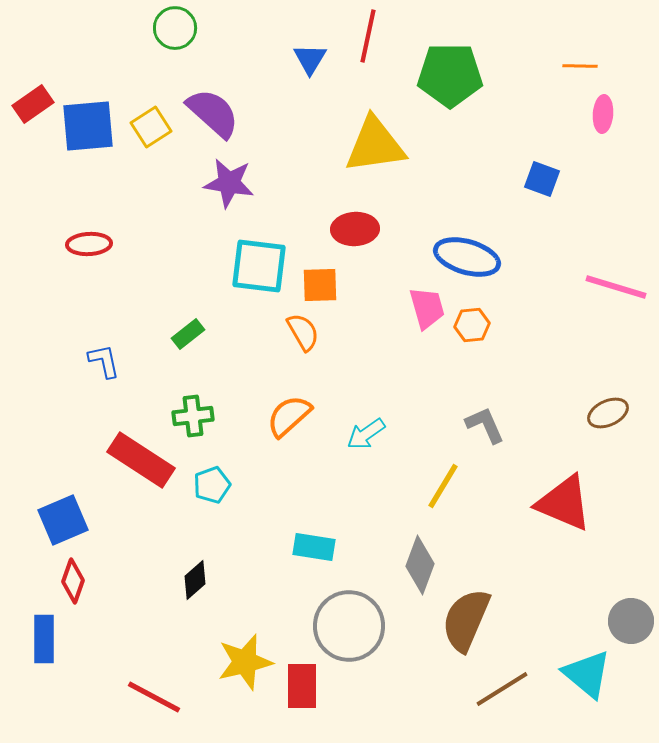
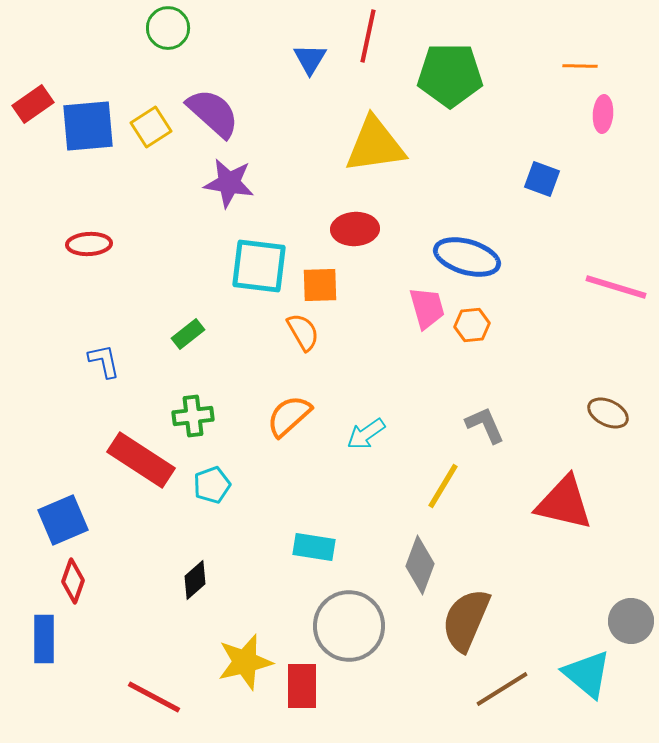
green circle at (175, 28): moved 7 px left
brown ellipse at (608, 413): rotated 51 degrees clockwise
red triangle at (564, 503): rotated 10 degrees counterclockwise
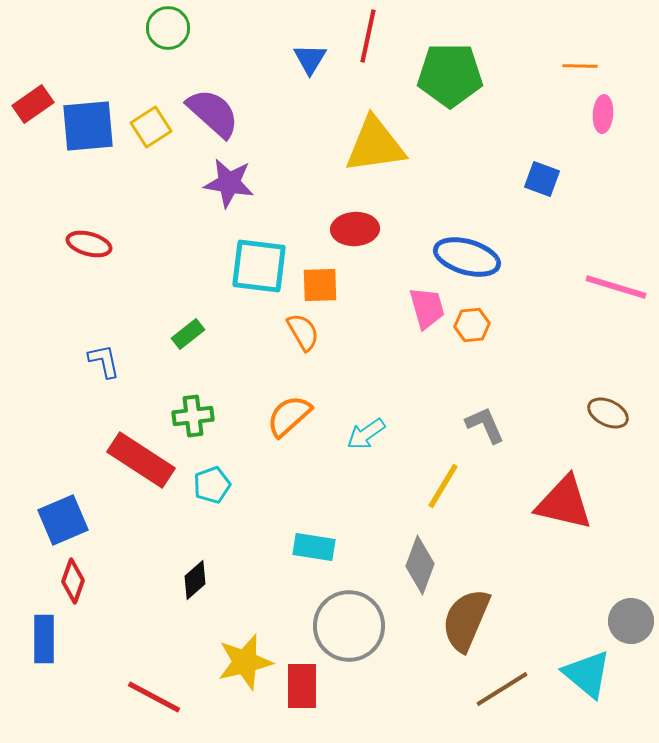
red ellipse at (89, 244): rotated 18 degrees clockwise
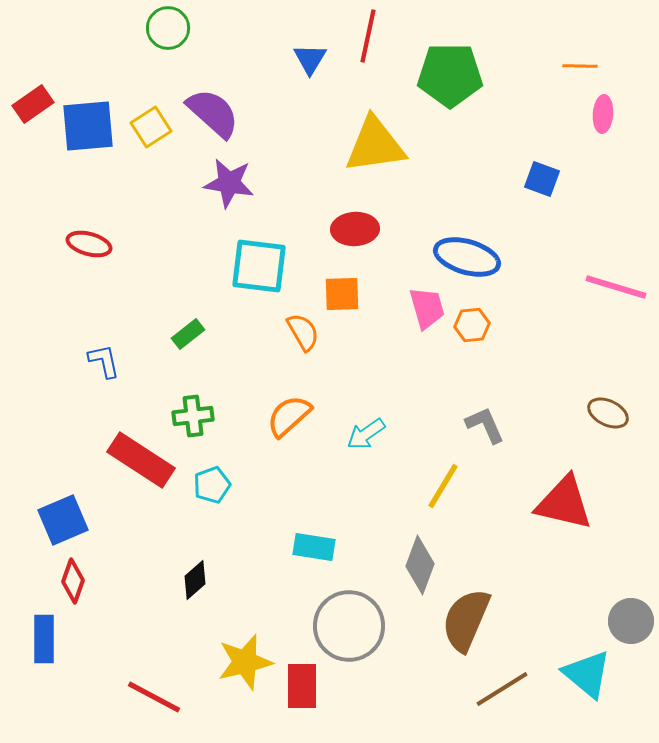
orange square at (320, 285): moved 22 px right, 9 px down
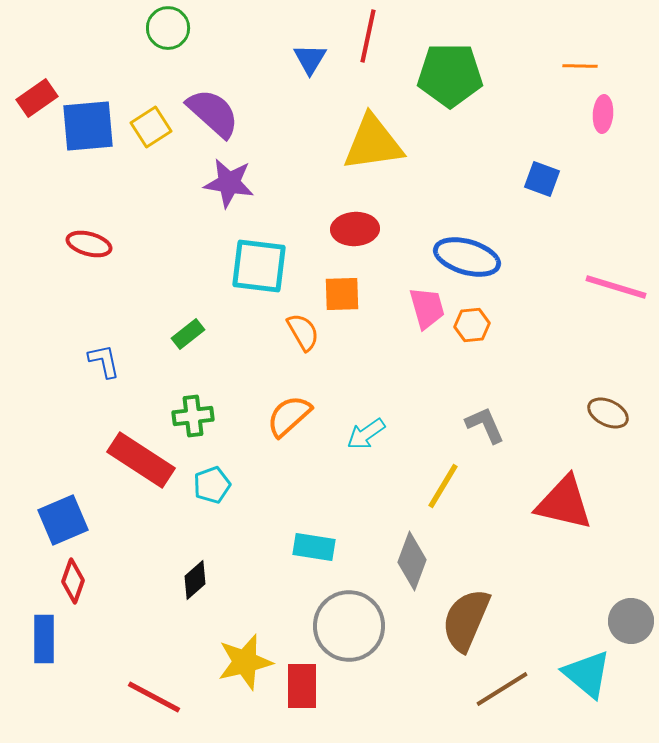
red rectangle at (33, 104): moved 4 px right, 6 px up
yellow triangle at (375, 145): moved 2 px left, 2 px up
gray diamond at (420, 565): moved 8 px left, 4 px up
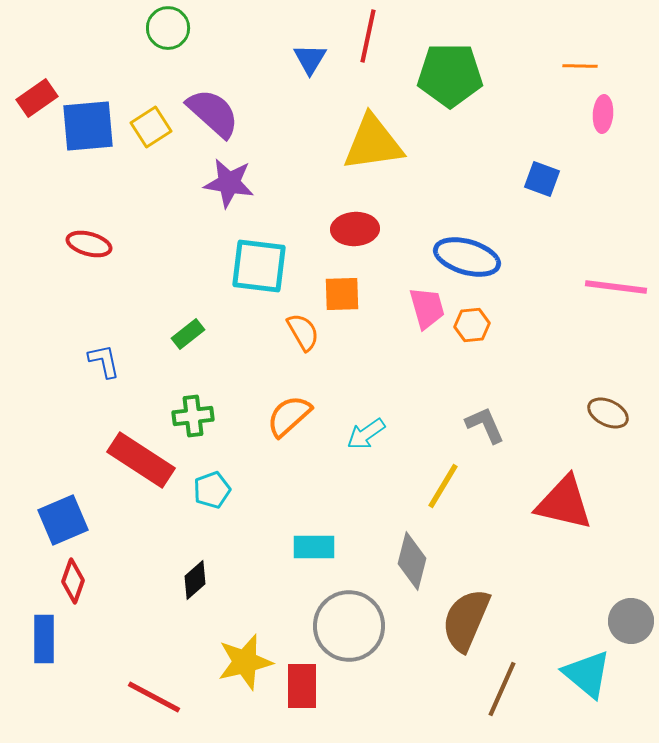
pink line at (616, 287): rotated 10 degrees counterclockwise
cyan pentagon at (212, 485): moved 5 px down
cyan rectangle at (314, 547): rotated 9 degrees counterclockwise
gray diamond at (412, 561): rotated 6 degrees counterclockwise
brown line at (502, 689): rotated 34 degrees counterclockwise
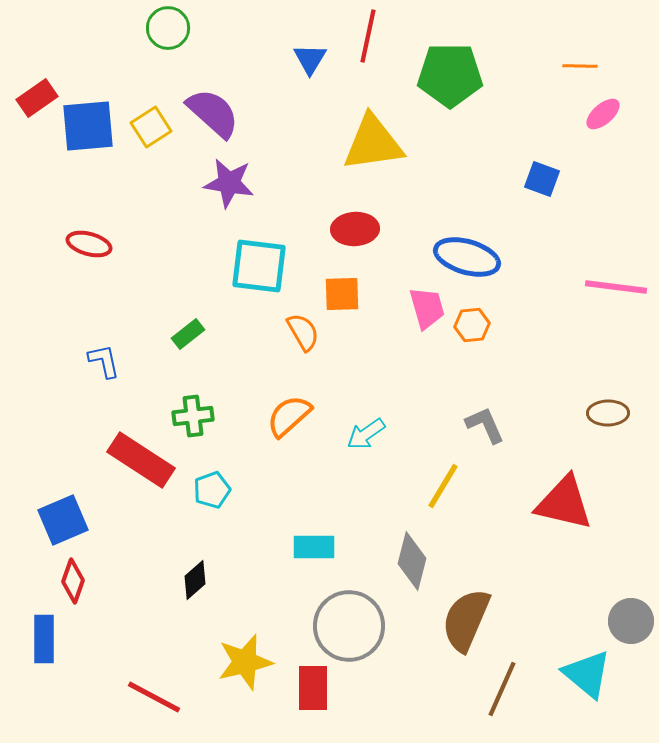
pink ellipse at (603, 114): rotated 45 degrees clockwise
brown ellipse at (608, 413): rotated 27 degrees counterclockwise
red rectangle at (302, 686): moved 11 px right, 2 px down
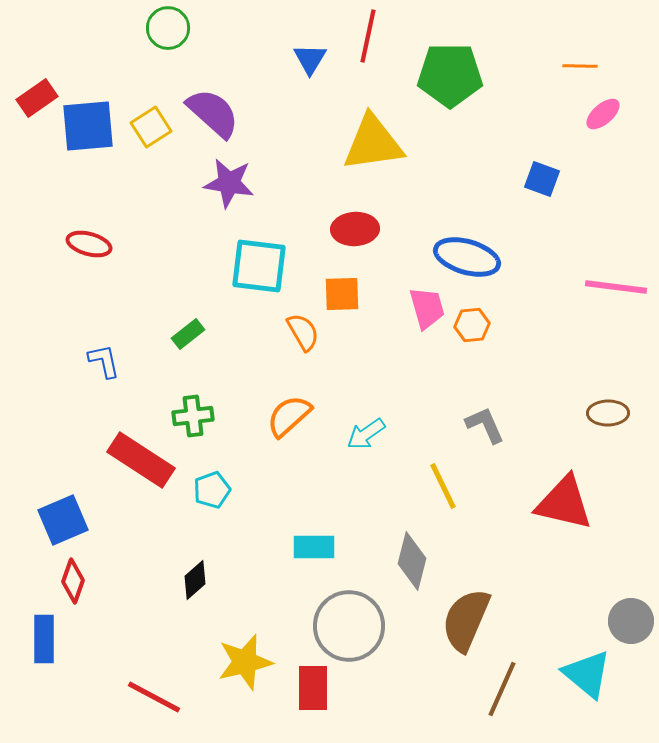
yellow line at (443, 486): rotated 57 degrees counterclockwise
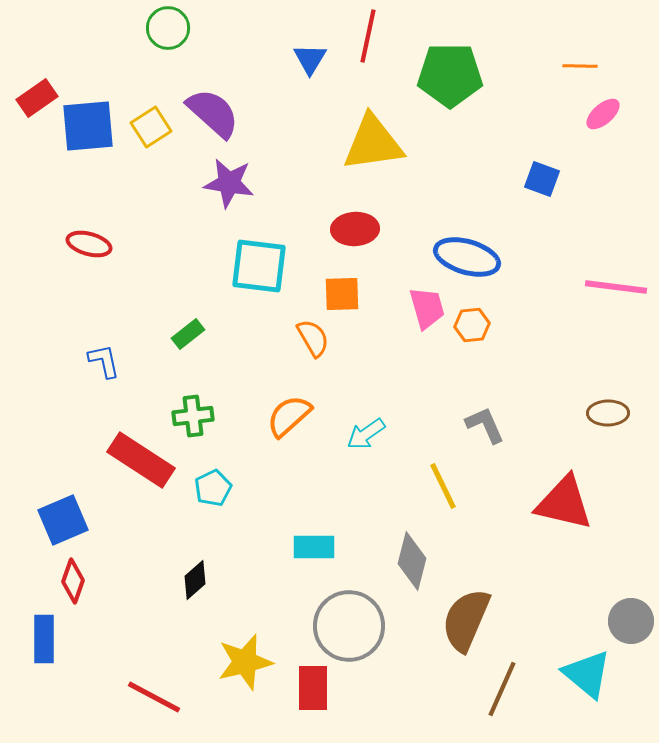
orange semicircle at (303, 332): moved 10 px right, 6 px down
cyan pentagon at (212, 490): moved 1 px right, 2 px up; rotated 6 degrees counterclockwise
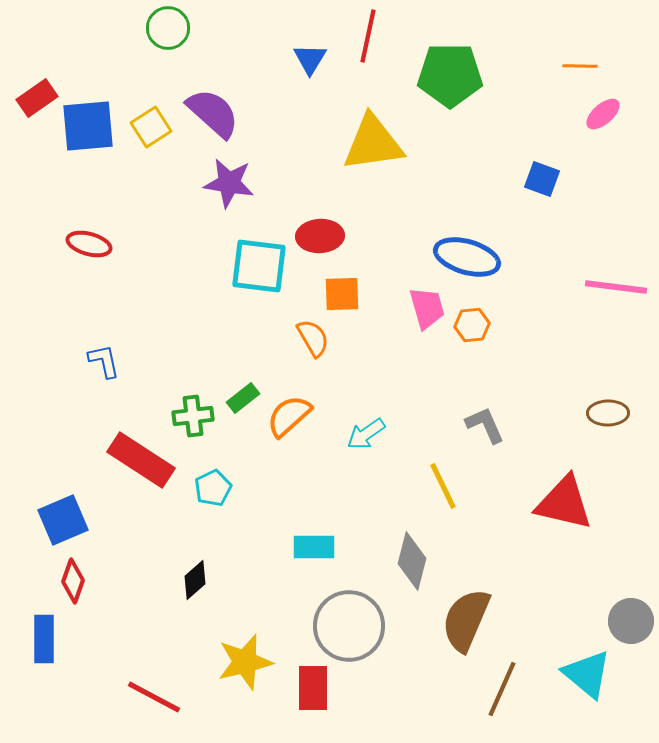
red ellipse at (355, 229): moved 35 px left, 7 px down
green rectangle at (188, 334): moved 55 px right, 64 px down
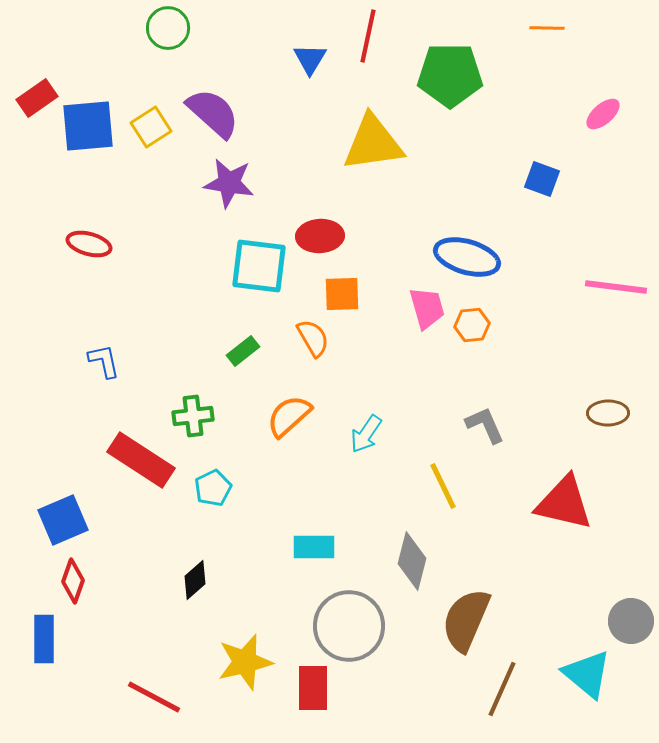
orange line at (580, 66): moved 33 px left, 38 px up
green rectangle at (243, 398): moved 47 px up
cyan arrow at (366, 434): rotated 21 degrees counterclockwise
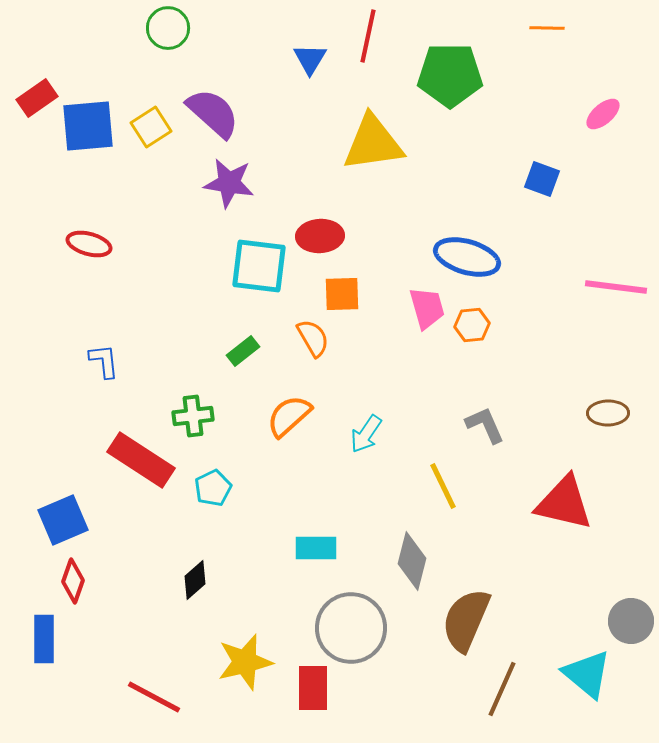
blue L-shape at (104, 361): rotated 6 degrees clockwise
cyan rectangle at (314, 547): moved 2 px right, 1 px down
gray circle at (349, 626): moved 2 px right, 2 px down
